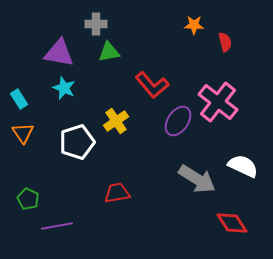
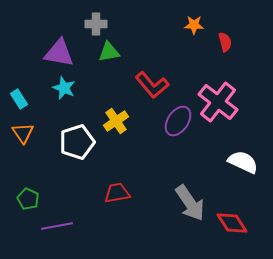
white semicircle: moved 4 px up
gray arrow: moved 7 px left, 24 px down; rotated 24 degrees clockwise
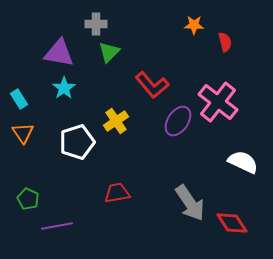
green triangle: rotated 35 degrees counterclockwise
cyan star: rotated 15 degrees clockwise
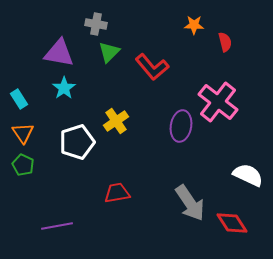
gray cross: rotated 10 degrees clockwise
red L-shape: moved 18 px up
purple ellipse: moved 3 px right, 5 px down; rotated 24 degrees counterclockwise
white semicircle: moved 5 px right, 13 px down
green pentagon: moved 5 px left, 34 px up
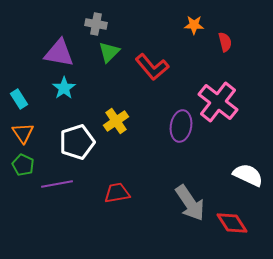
purple line: moved 42 px up
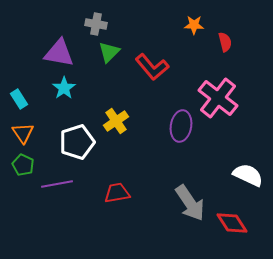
pink cross: moved 4 px up
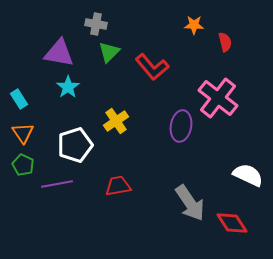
cyan star: moved 4 px right, 1 px up
white pentagon: moved 2 px left, 3 px down
red trapezoid: moved 1 px right, 7 px up
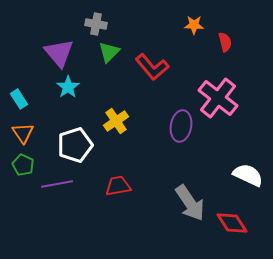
purple triangle: rotated 40 degrees clockwise
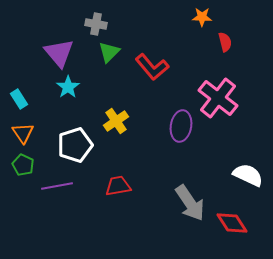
orange star: moved 8 px right, 8 px up
purple line: moved 2 px down
